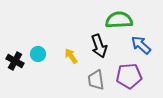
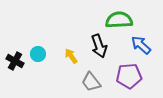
gray trapezoid: moved 5 px left, 2 px down; rotated 30 degrees counterclockwise
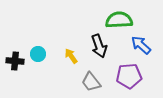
black cross: rotated 24 degrees counterclockwise
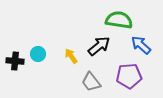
green semicircle: rotated 12 degrees clockwise
black arrow: rotated 110 degrees counterclockwise
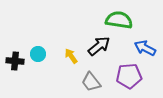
blue arrow: moved 4 px right, 3 px down; rotated 15 degrees counterclockwise
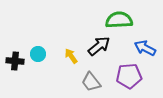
green semicircle: rotated 12 degrees counterclockwise
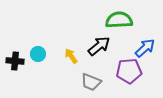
blue arrow: rotated 110 degrees clockwise
purple pentagon: moved 5 px up
gray trapezoid: rotated 30 degrees counterclockwise
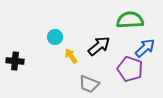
green semicircle: moved 11 px right
cyan circle: moved 17 px right, 17 px up
purple pentagon: moved 1 px right, 2 px up; rotated 25 degrees clockwise
gray trapezoid: moved 2 px left, 2 px down
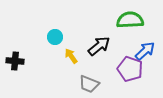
blue arrow: moved 3 px down
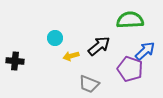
cyan circle: moved 1 px down
yellow arrow: rotated 70 degrees counterclockwise
